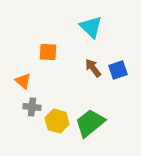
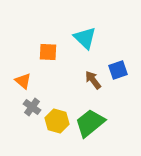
cyan triangle: moved 6 px left, 11 px down
brown arrow: moved 12 px down
gray cross: rotated 30 degrees clockwise
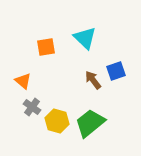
orange square: moved 2 px left, 5 px up; rotated 12 degrees counterclockwise
blue square: moved 2 px left, 1 px down
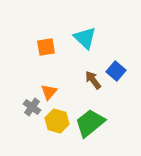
blue square: rotated 30 degrees counterclockwise
orange triangle: moved 26 px right, 11 px down; rotated 30 degrees clockwise
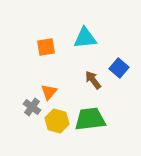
cyan triangle: rotated 50 degrees counterclockwise
blue square: moved 3 px right, 3 px up
green trapezoid: moved 4 px up; rotated 32 degrees clockwise
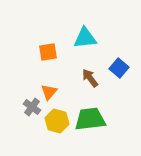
orange square: moved 2 px right, 5 px down
brown arrow: moved 3 px left, 2 px up
